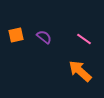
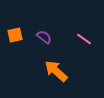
orange square: moved 1 px left
orange arrow: moved 24 px left
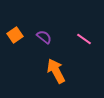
orange square: rotated 21 degrees counterclockwise
orange arrow: rotated 20 degrees clockwise
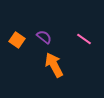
orange square: moved 2 px right, 5 px down; rotated 21 degrees counterclockwise
orange arrow: moved 2 px left, 6 px up
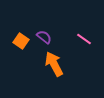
orange square: moved 4 px right, 1 px down
orange arrow: moved 1 px up
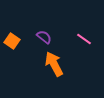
orange square: moved 9 px left
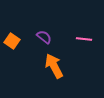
pink line: rotated 28 degrees counterclockwise
orange arrow: moved 2 px down
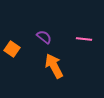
orange square: moved 8 px down
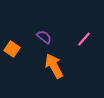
pink line: rotated 56 degrees counterclockwise
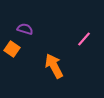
purple semicircle: moved 19 px left, 8 px up; rotated 21 degrees counterclockwise
